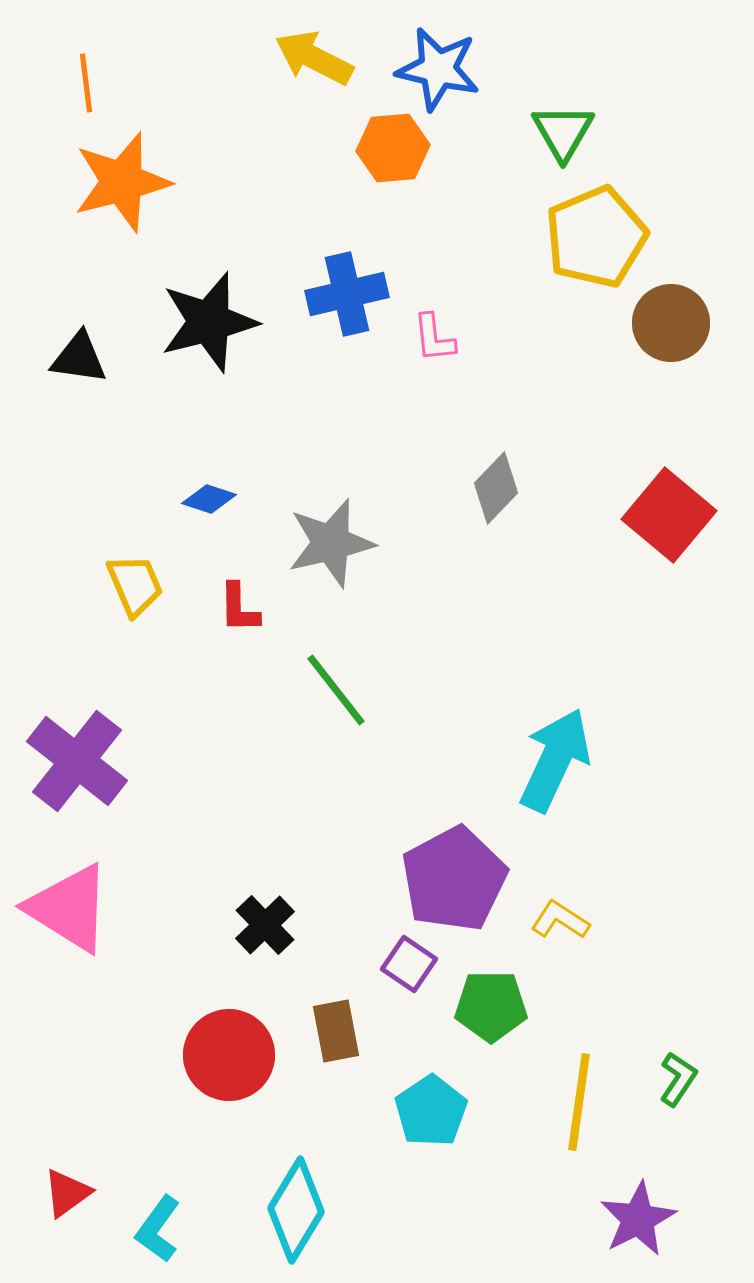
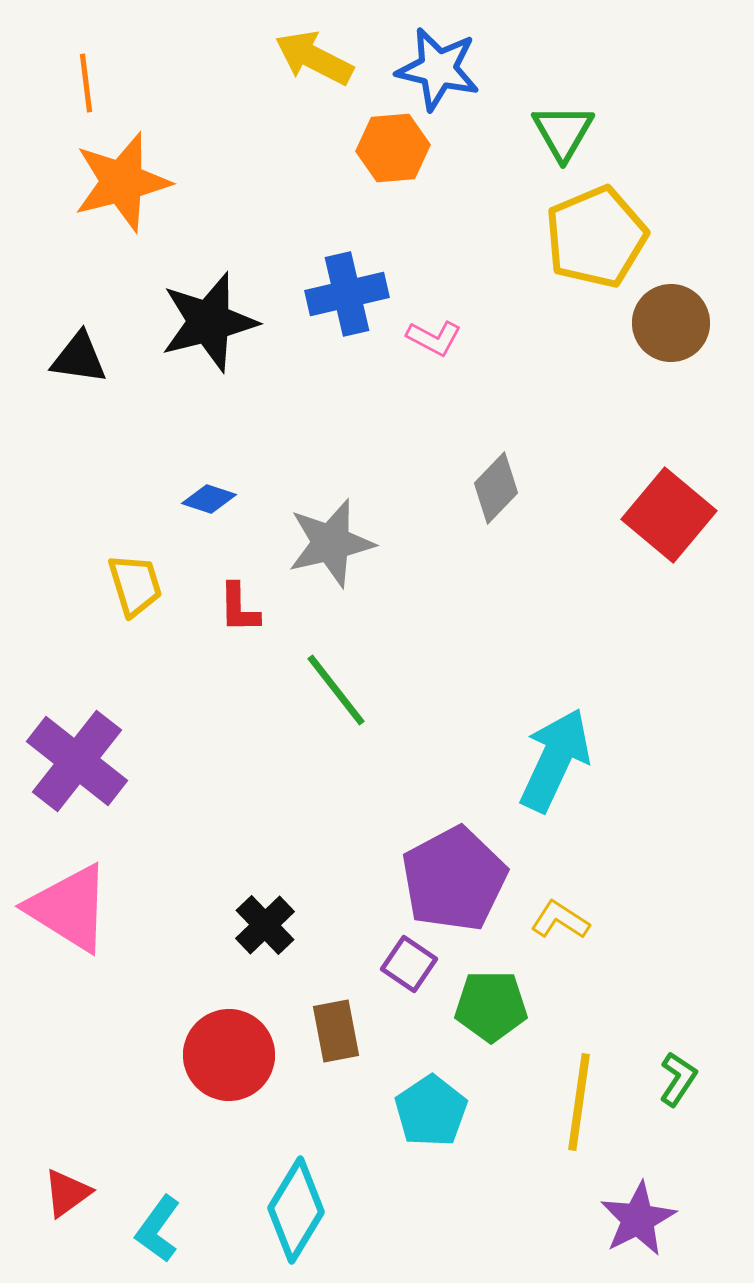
pink L-shape: rotated 56 degrees counterclockwise
yellow trapezoid: rotated 6 degrees clockwise
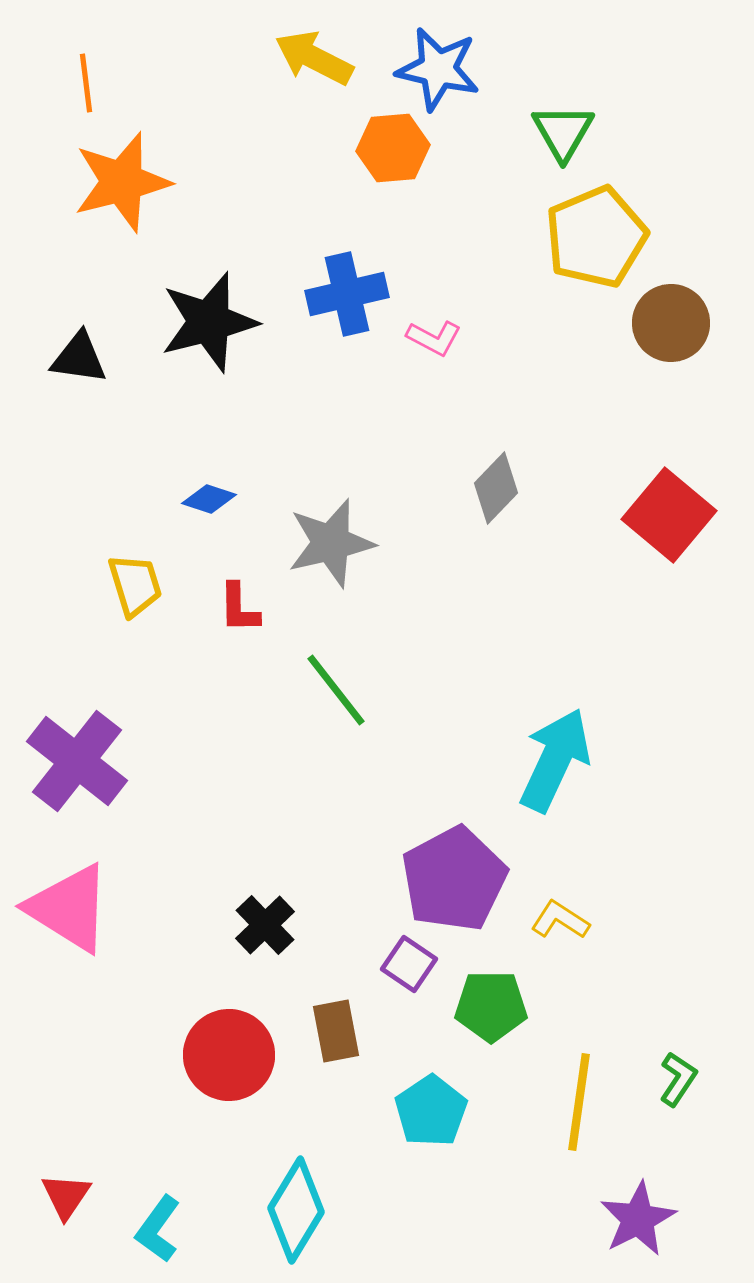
red triangle: moved 1 px left, 3 px down; rotated 20 degrees counterclockwise
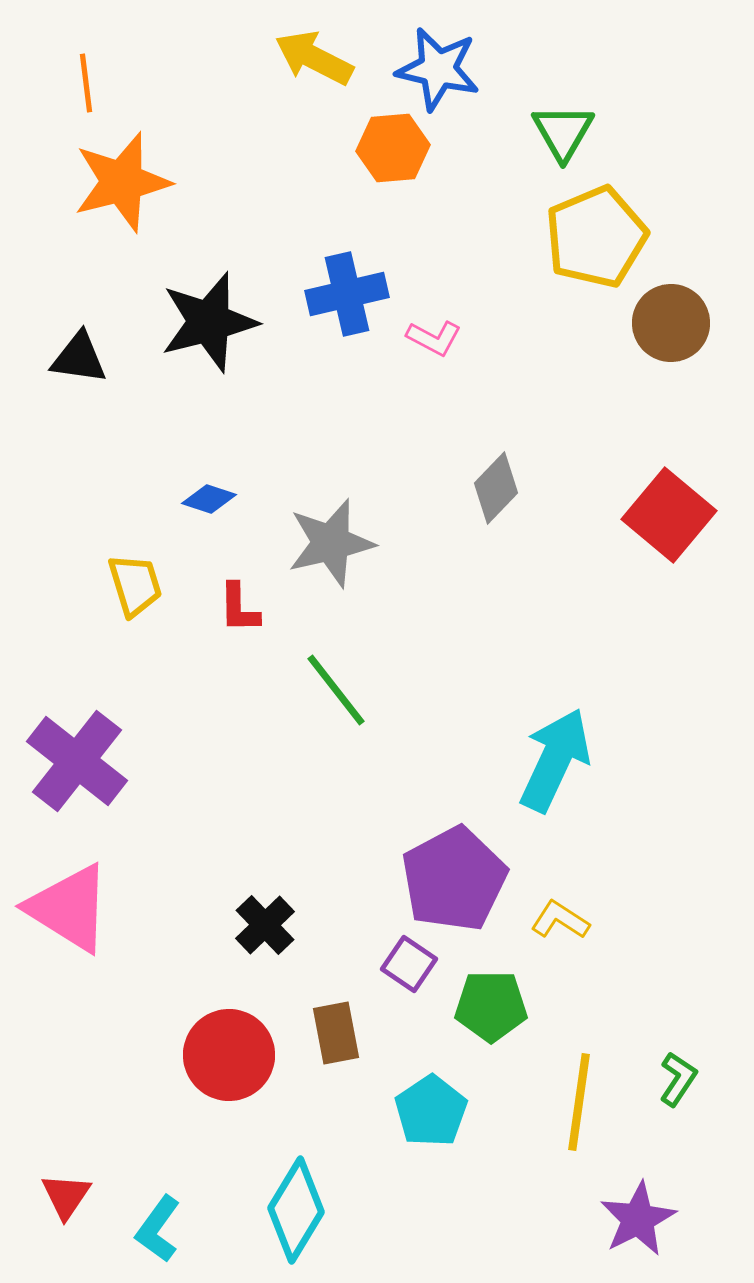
brown rectangle: moved 2 px down
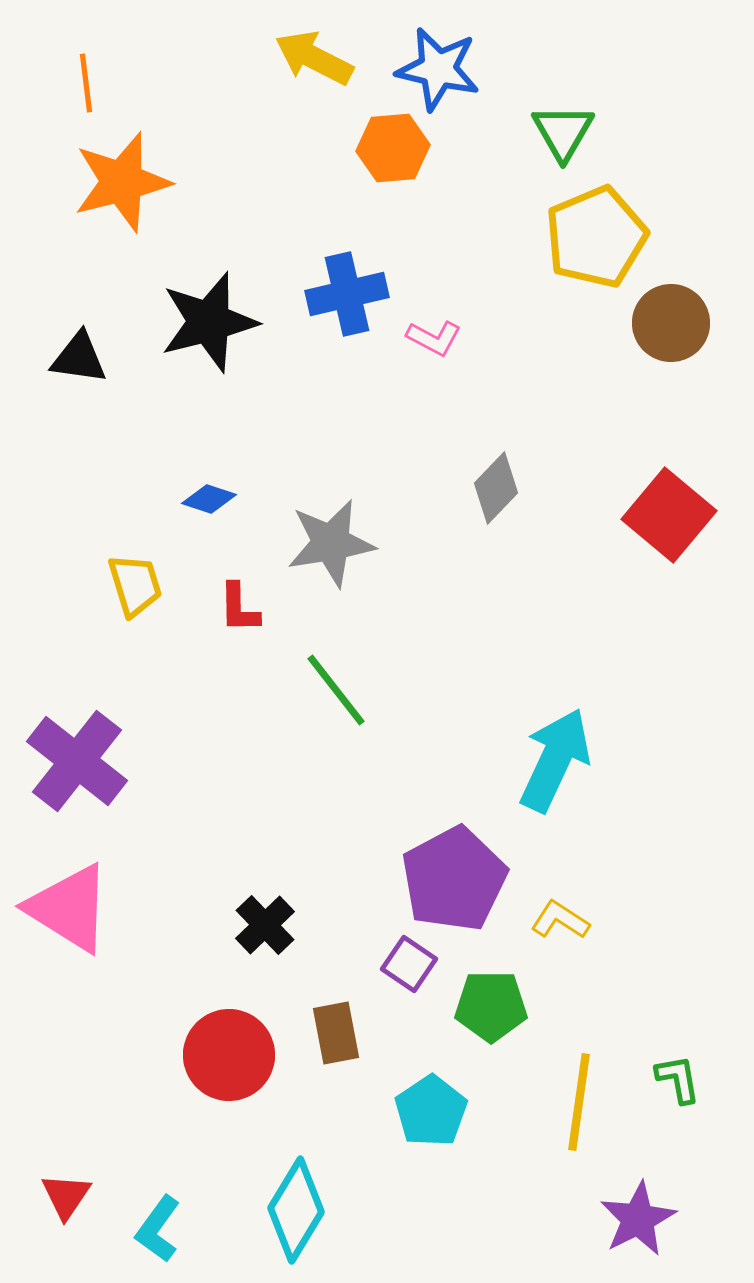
gray star: rotated 4 degrees clockwise
green L-shape: rotated 44 degrees counterclockwise
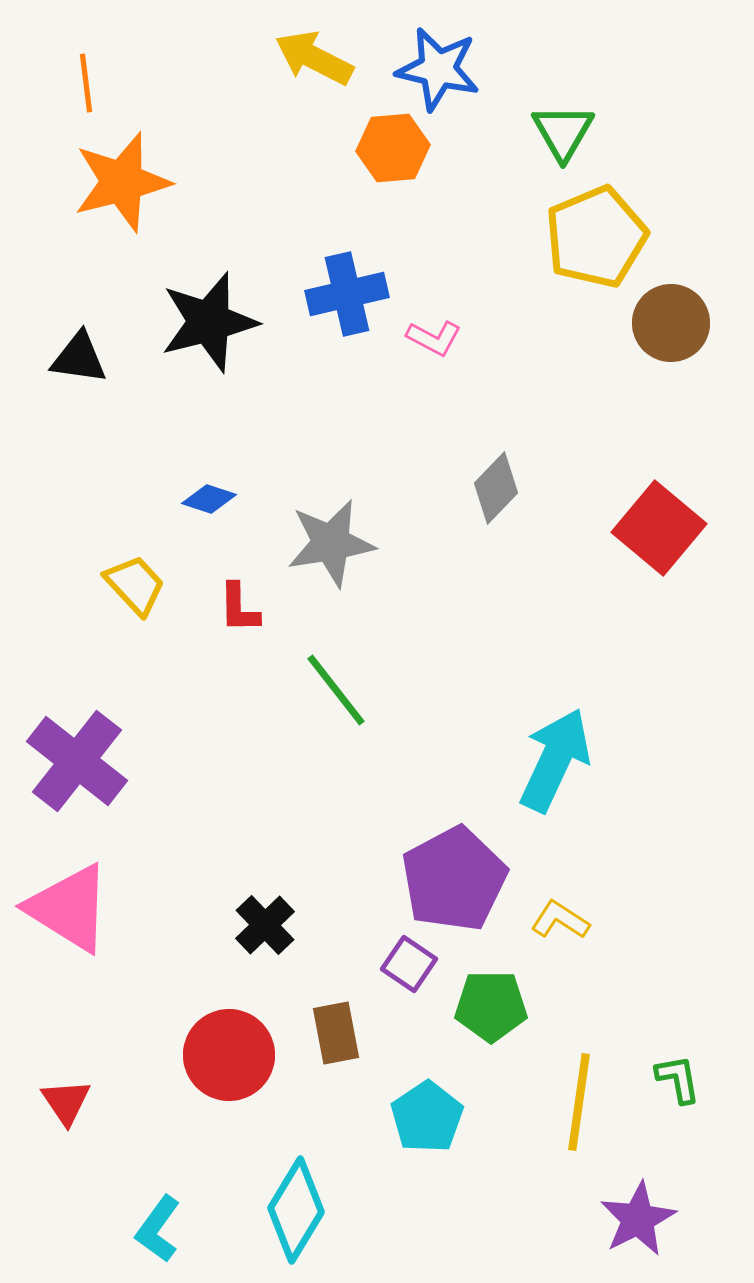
red square: moved 10 px left, 13 px down
yellow trapezoid: rotated 26 degrees counterclockwise
cyan pentagon: moved 4 px left, 6 px down
red triangle: moved 94 px up; rotated 8 degrees counterclockwise
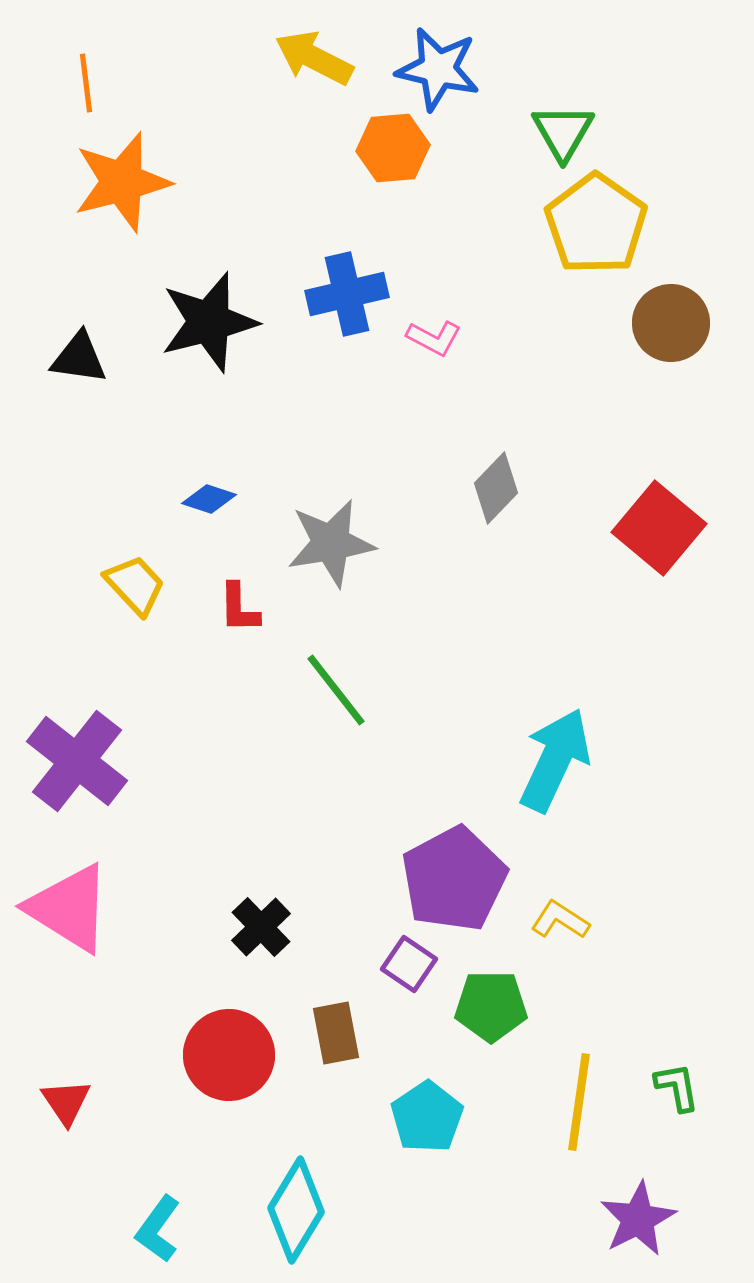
yellow pentagon: moved 13 px up; rotated 14 degrees counterclockwise
black cross: moved 4 px left, 2 px down
green L-shape: moved 1 px left, 8 px down
